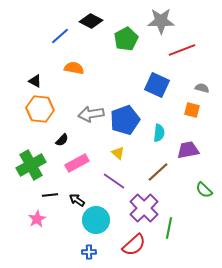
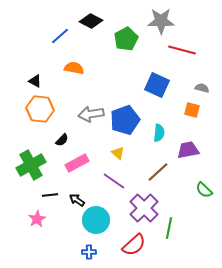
red line: rotated 36 degrees clockwise
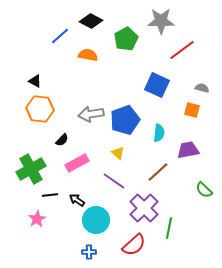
red line: rotated 52 degrees counterclockwise
orange semicircle: moved 14 px right, 13 px up
green cross: moved 4 px down
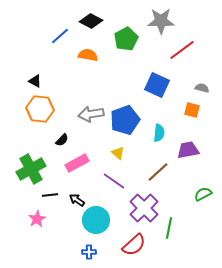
green semicircle: moved 1 px left, 4 px down; rotated 108 degrees clockwise
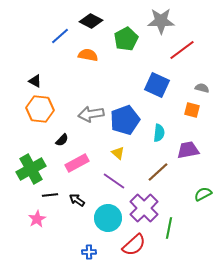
cyan circle: moved 12 px right, 2 px up
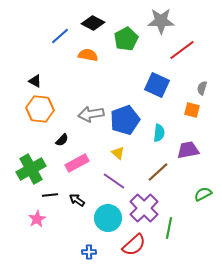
black diamond: moved 2 px right, 2 px down
gray semicircle: rotated 88 degrees counterclockwise
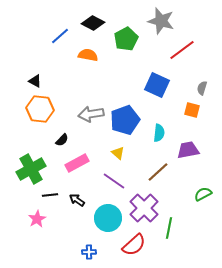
gray star: rotated 16 degrees clockwise
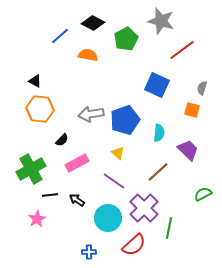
purple trapezoid: rotated 55 degrees clockwise
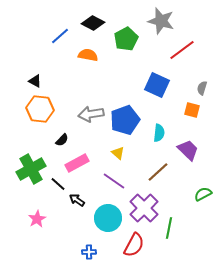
black line: moved 8 px right, 11 px up; rotated 49 degrees clockwise
red semicircle: rotated 20 degrees counterclockwise
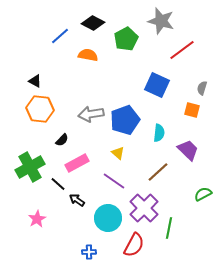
green cross: moved 1 px left, 2 px up
